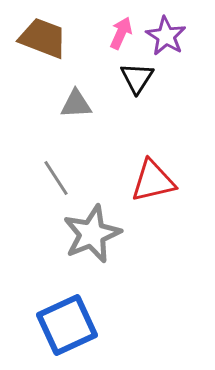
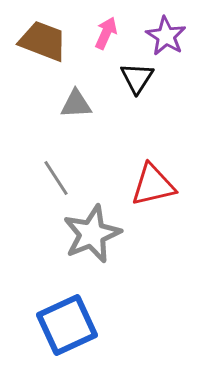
pink arrow: moved 15 px left
brown trapezoid: moved 3 px down
red triangle: moved 4 px down
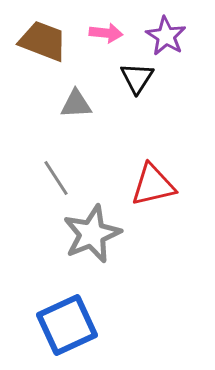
pink arrow: rotated 72 degrees clockwise
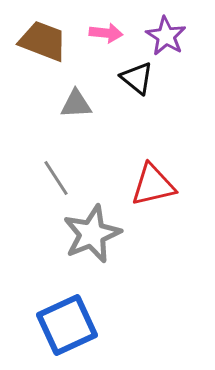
black triangle: rotated 24 degrees counterclockwise
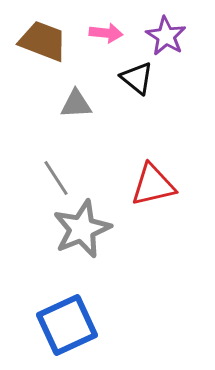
gray star: moved 10 px left, 5 px up
